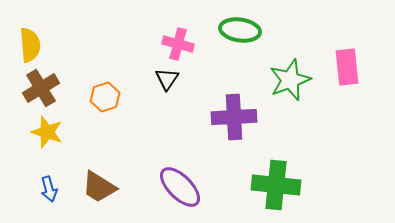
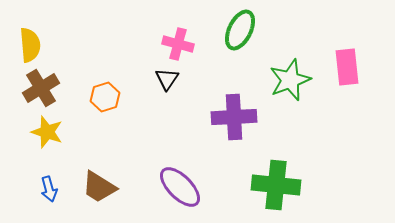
green ellipse: rotated 72 degrees counterclockwise
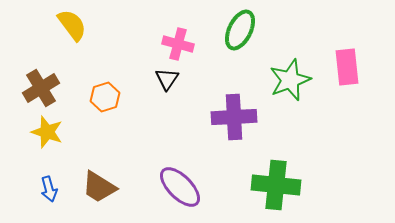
yellow semicircle: moved 42 px right, 20 px up; rotated 32 degrees counterclockwise
